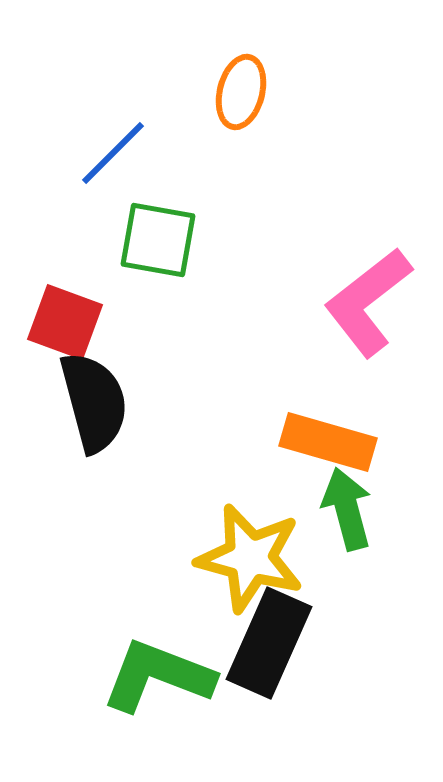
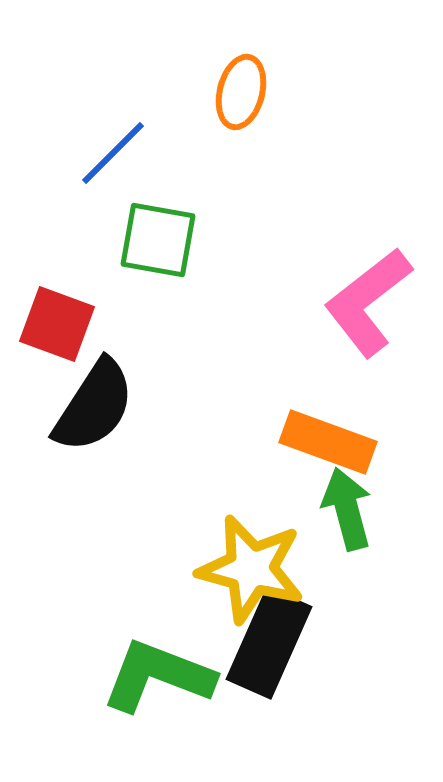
red square: moved 8 px left, 2 px down
black semicircle: moved 4 px down; rotated 48 degrees clockwise
orange rectangle: rotated 4 degrees clockwise
yellow star: moved 1 px right, 11 px down
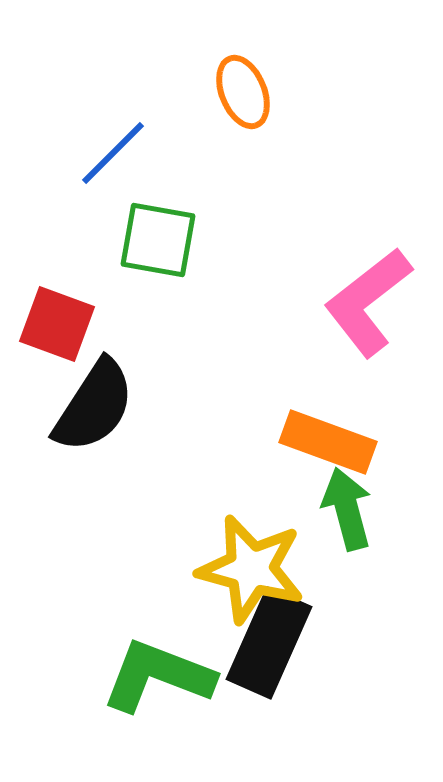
orange ellipse: moved 2 px right; rotated 36 degrees counterclockwise
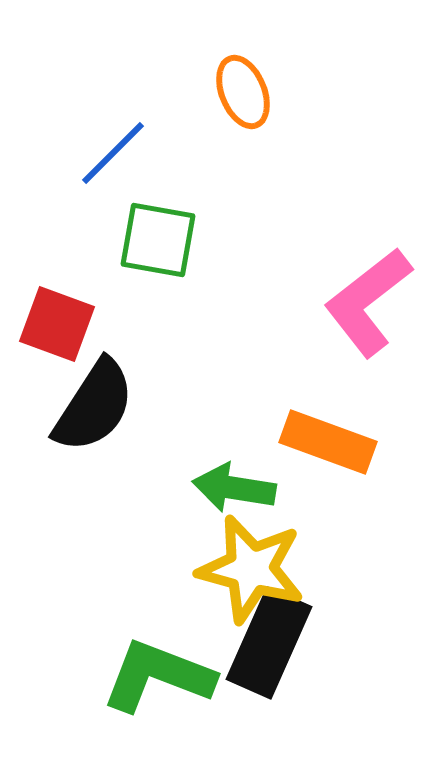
green arrow: moved 113 px left, 21 px up; rotated 66 degrees counterclockwise
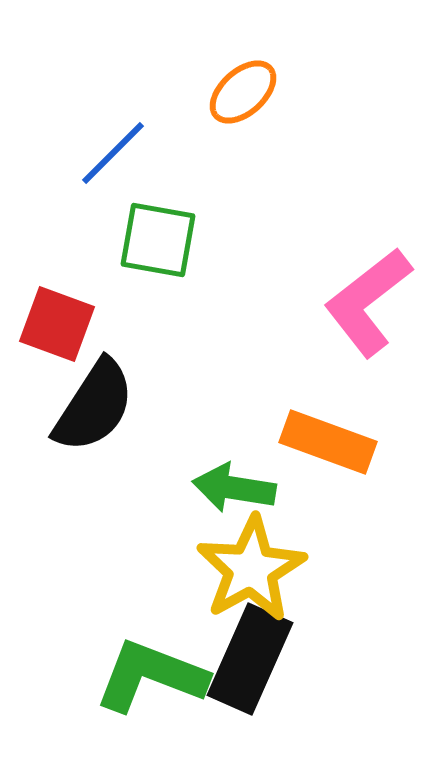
orange ellipse: rotated 70 degrees clockwise
yellow star: rotated 28 degrees clockwise
black rectangle: moved 19 px left, 16 px down
green L-shape: moved 7 px left
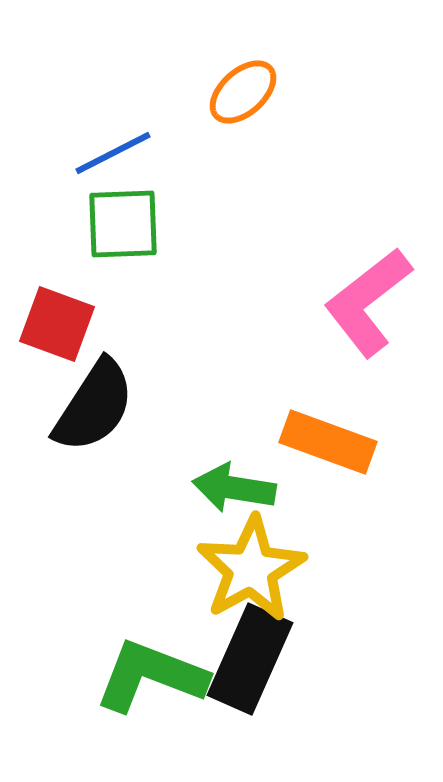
blue line: rotated 18 degrees clockwise
green square: moved 35 px left, 16 px up; rotated 12 degrees counterclockwise
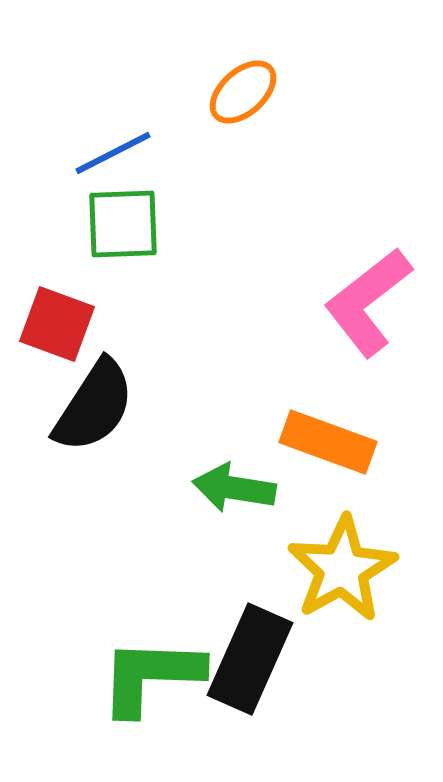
yellow star: moved 91 px right
green L-shape: rotated 19 degrees counterclockwise
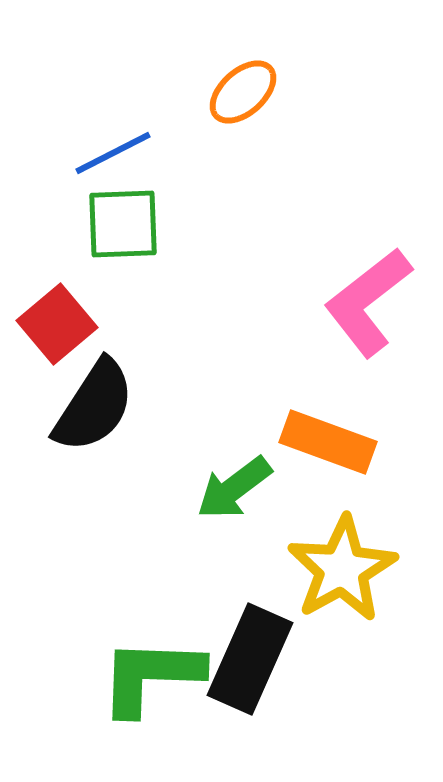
red square: rotated 30 degrees clockwise
green arrow: rotated 46 degrees counterclockwise
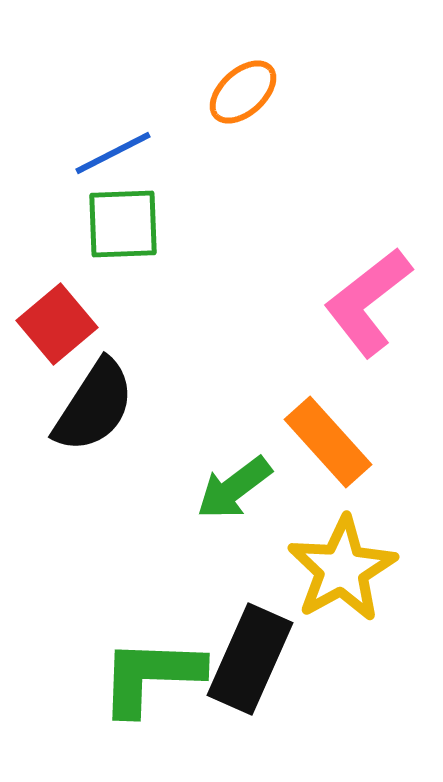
orange rectangle: rotated 28 degrees clockwise
